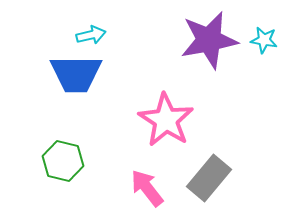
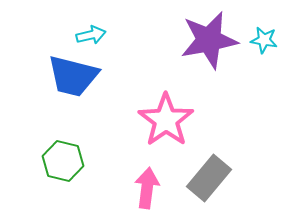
blue trapezoid: moved 3 px left, 2 px down; rotated 14 degrees clockwise
pink star: rotated 4 degrees clockwise
pink arrow: rotated 45 degrees clockwise
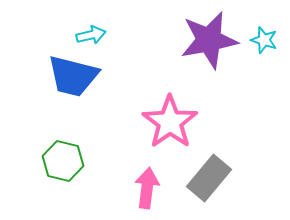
cyan star: rotated 8 degrees clockwise
pink star: moved 4 px right, 2 px down
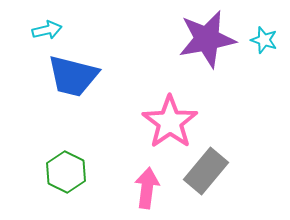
cyan arrow: moved 44 px left, 5 px up
purple star: moved 2 px left, 1 px up
green hexagon: moved 3 px right, 11 px down; rotated 12 degrees clockwise
gray rectangle: moved 3 px left, 7 px up
